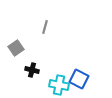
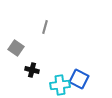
gray square: rotated 21 degrees counterclockwise
cyan cross: moved 1 px right; rotated 18 degrees counterclockwise
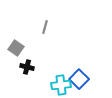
black cross: moved 5 px left, 3 px up
blue square: rotated 18 degrees clockwise
cyan cross: moved 1 px right
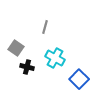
cyan cross: moved 6 px left, 27 px up; rotated 36 degrees clockwise
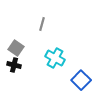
gray line: moved 3 px left, 3 px up
black cross: moved 13 px left, 2 px up
blue square: moved 2 px right, 1 px down
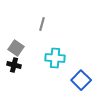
cyan cross: rotated 24 degrees counterclockwise
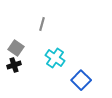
cyan cross: rotated 30 degrees clockwise
black cross: rotated 32 degrees counterclockwise
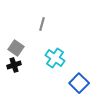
blue square: moved 2 px left, 3 px down
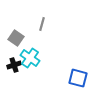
gray square: moved 10 px up
cyan cross: moved 25 px left
blue square: moved 1 px left, 5 px up; rotated 30 degrees counterclockwise
